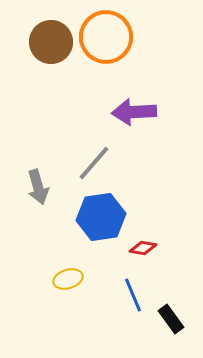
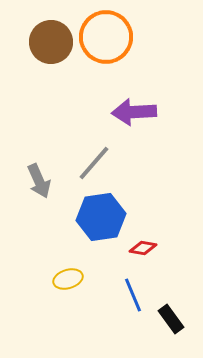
gray arrow: moved 1 px right, 6 px up; rotated 8 degrees counterclockwise
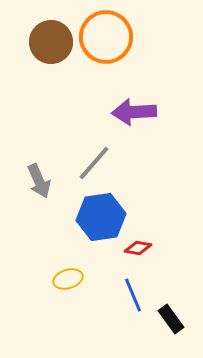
red diamond: moved 5 px left
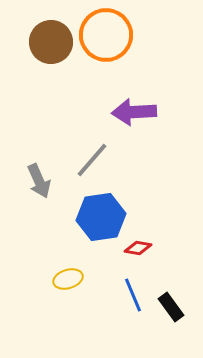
orange circle: moved 2 px up
gray line: moved 2 px left, 3 px up
black rectangle: moved 12 px up
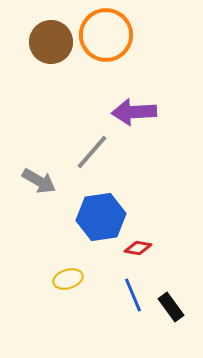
gray line: moved 8 px up
gray arrow: rotated 36 degrees counterclockwise
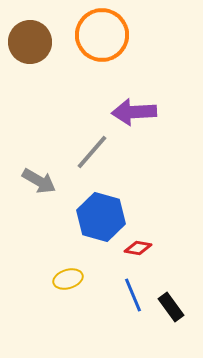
orange circle: moved 4 px left
brown circle: moved 21 px left
blue hexagon: rotated 24 degrees clockwise
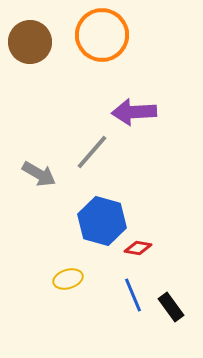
gray arrow: moved 7 px up
blue hexagon: moved 1 px right, 4 px down
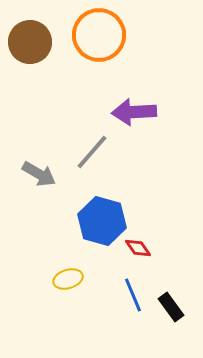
orange circle: moved 3 px left
red diamond: rotated 44 degrees clockwise
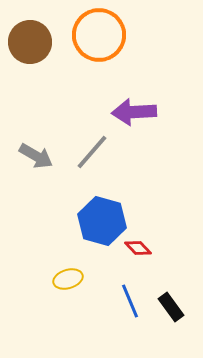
gray arrow: moved 3 px left, 18 px up
red diamond: rotated 8 degrees counterclockwise
blue line: moved 3 px left, 6 px down
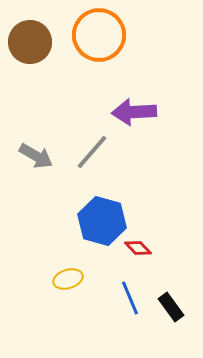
blue line: moved 3 px up
